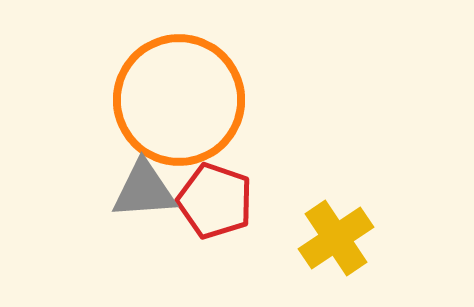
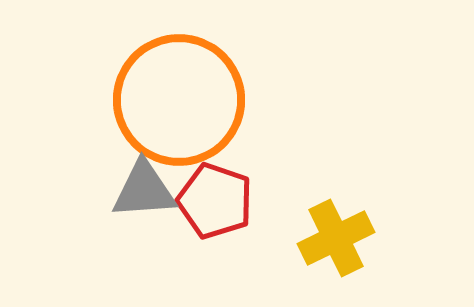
yellow cross: rotated 8 degrees clockwise
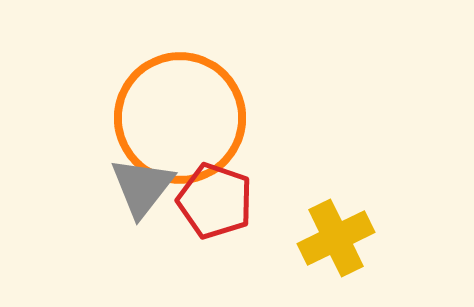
orange circle: moved 1 px right, 18 px down
gray triangle: moved 2 px left, 3 px up; rotated 48 degrees counterclockwise
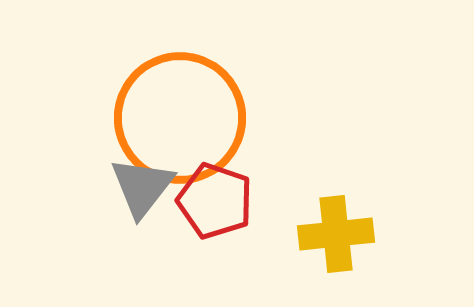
yellow cross: moved 4 px up; rotated 20 degrees clockwise
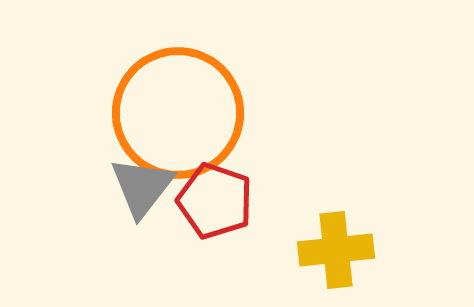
orange circle: moved 2 px left, 5 px up
yellow cross: moved 16 px down
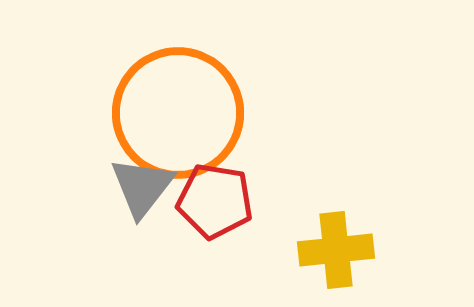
red pentagon: rotated 10 degrees counterclockwise
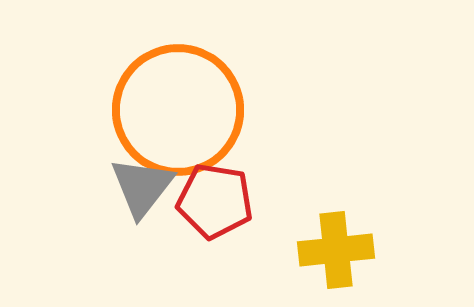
orange circle: moved 3 px up
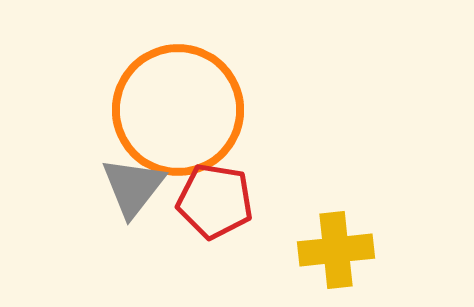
gray triangle: moved 9 px left
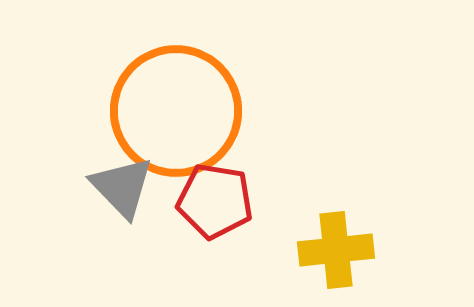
orange circle: moved 2 px left, 1 px down
gray triangle: moved 11 px left; rotated 22 degrees counterclockwise
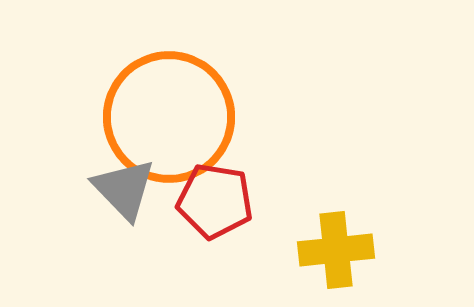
orange circle: moved 7 px left, 6 px down
gray triangle: moved 2 px right, 2 px down
